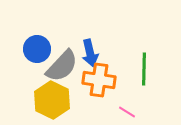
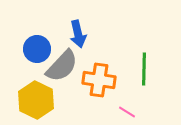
blue arrow: moved 12 px left, 19 px up
yellow hexagon: moved 16 px left
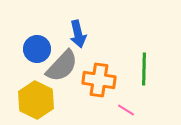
pink line: moved 1 px left, 2 px up
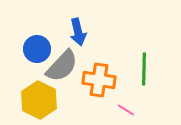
blue arrow: moved 2 px up
yellow hexagon: moved 3 px right
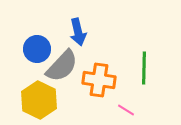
green line: moved 1 px up
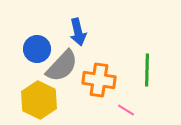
green line: moved 3 px right, 2 px down
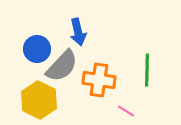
pink line: moved 1 px down
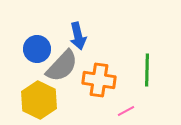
blue arrow: moved 4 px down
pink line: rotated 60 degrees counterclockwise
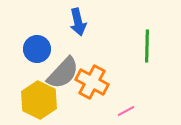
blue arrow: moved 14 px up
gray semicircle: moved 1 px right, 7 px down
green line: moved 24 px up
orange cross: moved 7 px left, 2 px down; rotated 20 degrees clockwise
